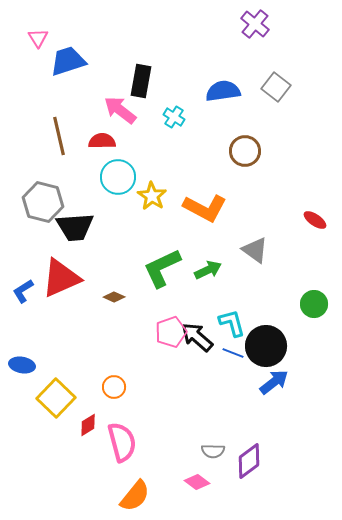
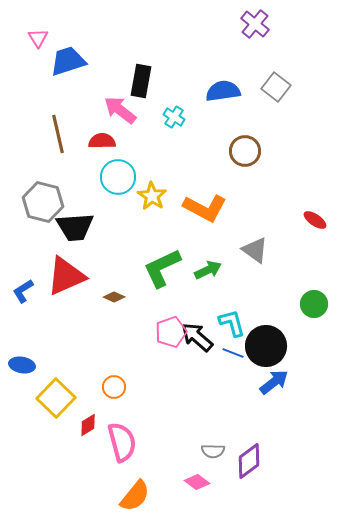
brown line: moved 1 px left, 2 px up
red triangle: moved 5 px right, 2 px up
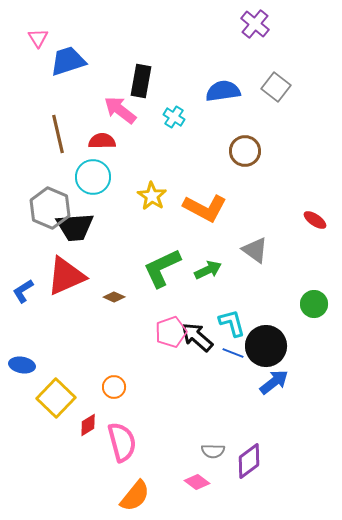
cyan circle: moved 25 px left
gray hexagon: moved 7 px right, 6 px down; rotated 9 degrees clockwise
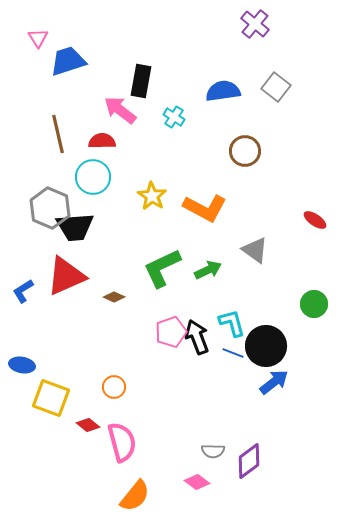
black arrow: rotated 28 degrees clockwise
yellow square: moved 5 px left; rotated 24 degrees counterclockwise
red diamond: rotated 70 degrees clockwise
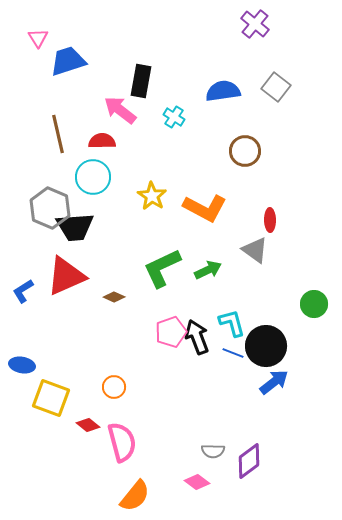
red ellipse: moved 45 px left; rotated 55 degrees clockwise
